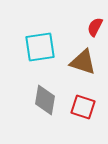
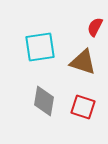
gray diamond: moved 1 px left, 1 px down
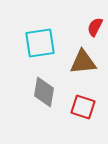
cyan square: moved 4 px up
brown triangle: rotated 24 degrees counterclockwise
gray diamond: moved 9 px up
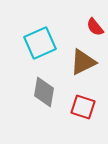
red semicircle: rotated 66 degrees counterclockwise
cyan square: rotated 16 degrees counterclockwise
brown triangle: rotated 20 degrees counterclockwise
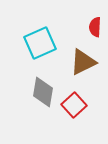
red semicircle: rotated 42 degrees clockwise
gray diamond: moved 1 px left
red square: moved 9 px left, 2 px up; rotated 30 degrees clockwise
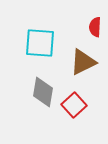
cyan square: rotated 28 degrees clockwise
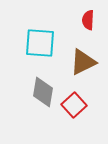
red semicircle: moved 7 px left, 7 px up
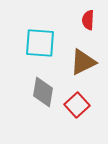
red square: moved 3 px right
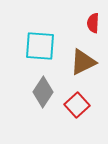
red semicircle: moved 5 px right, 3 px down
cyan square: moved 3 px down
gray diamond: rotated 24 degrees clockwise
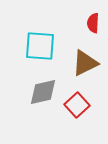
brown triangle: moved 2 px right, 1 px down
gray diamond: rotated 44 degrees clockwise
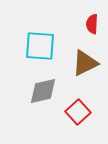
red semicircle: moved 1 px left, 1 px down
gray diamond: moved 1 px up
red square: moved 1 px right, 7 px down
